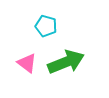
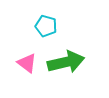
green arrow: rotated 9 degrees clockwise
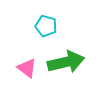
pink triangle: moved 5 px down
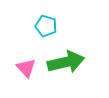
pink triangle: moved 1 px left; rotated 10 degrees clockwise
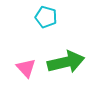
cyan pentagon: moved 9 px up
